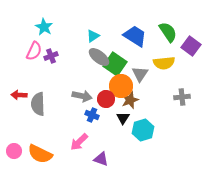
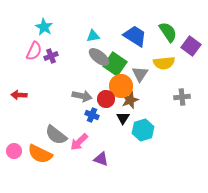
cyan triangle: rotated 24 degrees clockwise
gray semicircle: moved 18 px right, 31 px down; rotated 50 degrees counterclockwise
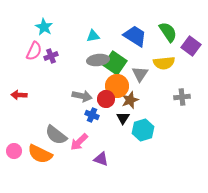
gray ellipse: moved 1 px left, 3 px down; rotated 45 degrees counterclockwise
green square: moved 1 px up
orange circle: moved 4 px left
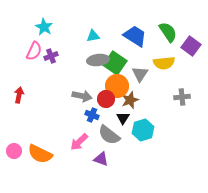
red arrow: rotated 98 degrees clockwise
gray semicircle: moved 53 px right
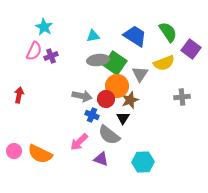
purple square: moved 3 px down
yellow semicircle: rotated 15 degrees counterclockwise
cyan hexagon: moved 32 px down; rotated 15 degrees clockwise
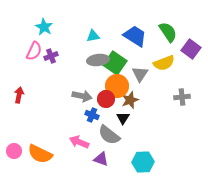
pink arrow: rotated 66 degrees clockwise
